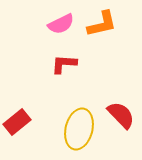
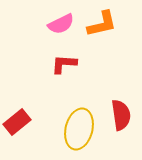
red semicircle: rotated 36 degrees clockwise
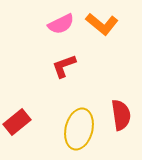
orange L-shape: rotated 52 degrees clockwise
red L-shape: moved 2 px down; rotated 24 degrees counterclockwise
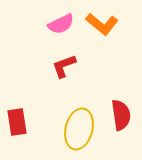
red rectangle: rotated 60 degrees counterclockwise
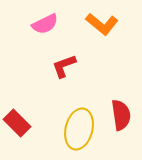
pink semicircle: moved 16 px left
red rectangle: moved 1 px down; rotated 36 degrees counterclockwise
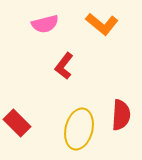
pink semicircle: rotated 12 degrees clockwise
red L-shape: rotated 32 degrees counterclockwise
red semicircle: rotated 12 degrees clockwise
